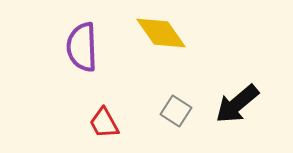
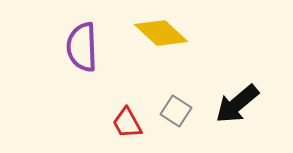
yellow diamond: rotated 12 degrees counterclockwise
red trapezoid: moved 23 px right
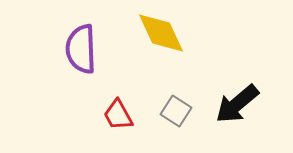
yellow diamond: rotated 22 degrees clockwise
purple semicircle: moved 1 px left, 2 px down
red trapezoid: moved 9 px left, 8 px up
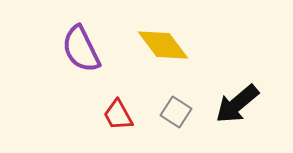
yellow diamond: moved 2 px right, 12 px down; rotated 12 degrees counterclockwise
purple semicircle: rotated 24 degrees counterclockwise
gray square: moved 1 px down
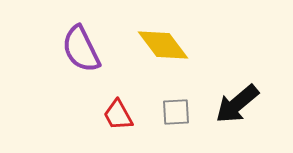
gray square: rotated 36 degrees counterclockwise
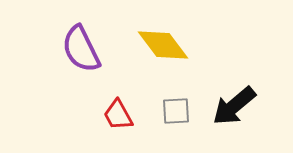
black arrow: moved 3 px left, 2 px down
gray square: moved 1 px up
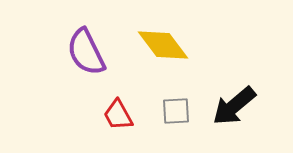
purple semicircle: moved 5 px right, 3 px down
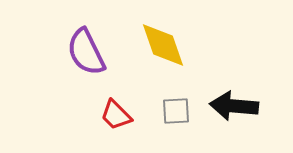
yellow diamond: rotated 18 degrees clockwise
black arrow: rotated 45 degrees clockwise
red trapezoid: moved 2 px left; rotated 16 degrees counterclockwise
